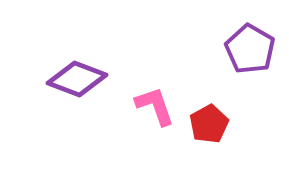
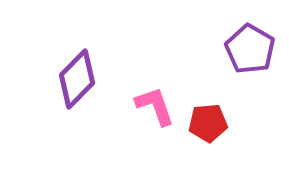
purple diamond: rotated 66 degrees counterclockwise
red pentagon: moved 1 px left, 1 px up; rotated 24 degrees clockwise
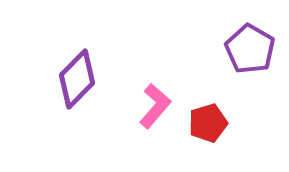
pink L-shape: rotated 60 degrees clockwise
red pentagon: rotated 12 degrees counterclockwise
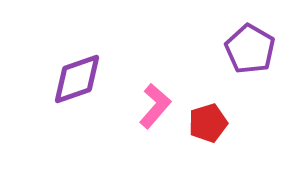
purple diamond: rotated 26 degrees clockwise
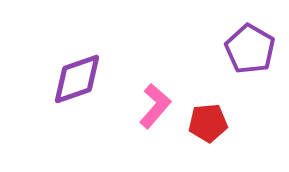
red pentagon: rotated 12 degrees clockwise
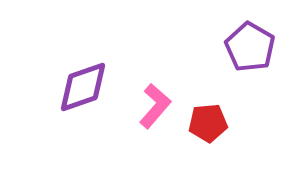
purple pentagon: moved 2 px up
purple diamond: moved 6 px right, 8 px down
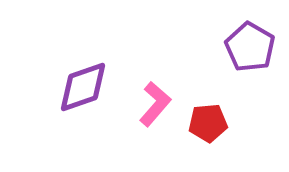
pink L-shape: moved 2 px up
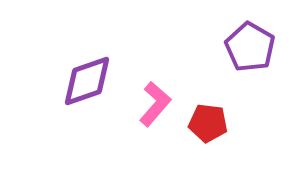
purple diamond: moved 4 px right, 6 px up
red pentagon: rotated 12 degrees clockwise
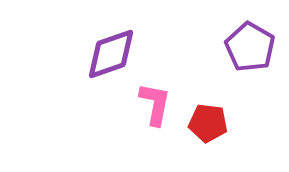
purple diamond: moved 24 px right, 27 px up
pink L-shape: rotated 30 degrees counterclockwise
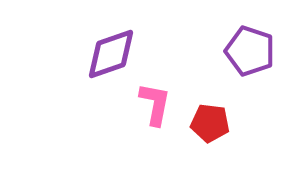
purple pentagon: moved 4 px down; rotated 12 degrees counterclockwise
red pentagon: moved 2 px right
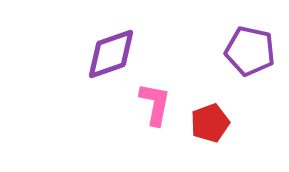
purple pentagon: rotated 6 degrees counterclockwise
red pentagon: rotated 27 degrees counterclockwise
